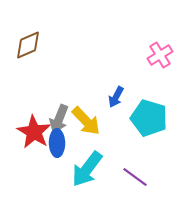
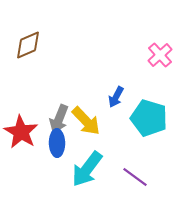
pink cross: rotated 10 degrees counterclockwise
red star: moved 13 px left
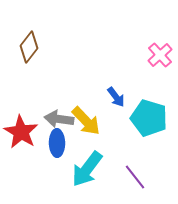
brown diamond: moved 1 px right, 2 px down; rotated 28 degrees counterclockwise
blue arrow: rotated 65 degrees counterclockwise
gray arrow: rotated 76 degrees clockwise
purple line: rotated 16 degrees clockwise
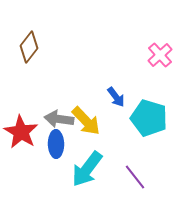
blue ellipse: moved 1 px left, 1 px down
